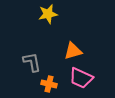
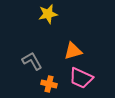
gray L-shape: moved 1 px up; rotated 20 degrees counterclockwise
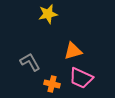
gray L-shape: moved 2 px left, 1 px down
orange cross: moved 3 px right
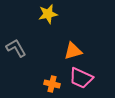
gray L-shape: moved 14 px left, 14 px up
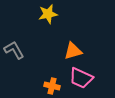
gray L-shape: moved 2 px left, 2 px down
orange cross: moved 2 px down
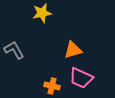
yellow star: moved 6 px left, 1 px up
orange triangle: moved 1 px up
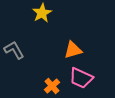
yellow star: rotated 18 degrees counterclockwise
orange cross: rotated 35 degrees clockwise
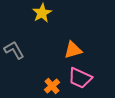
pink trapezoid: moved 1 px left
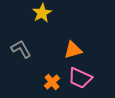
gray L-shape: moved 7 px right, 1 px up
orange cross: moved 4 px up
